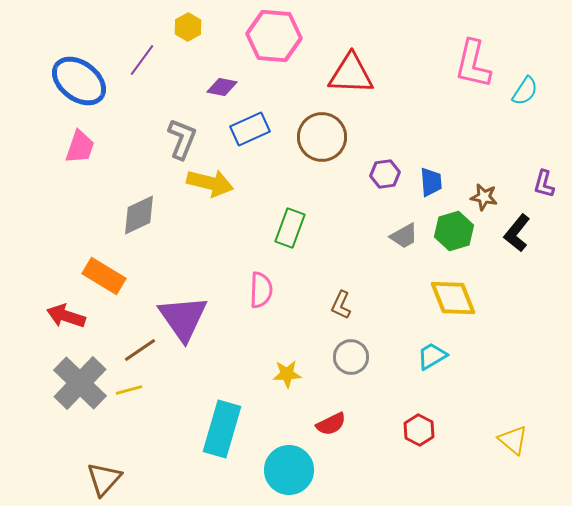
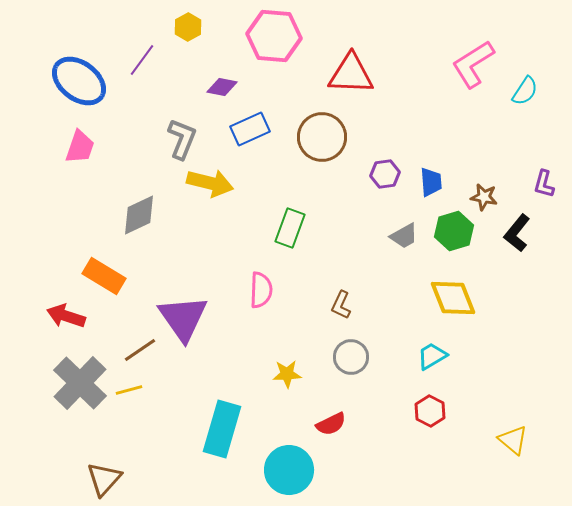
pink L-shape: rotated 45 degrees clockwise
red hexagon: moved 11 px right, 19 px up
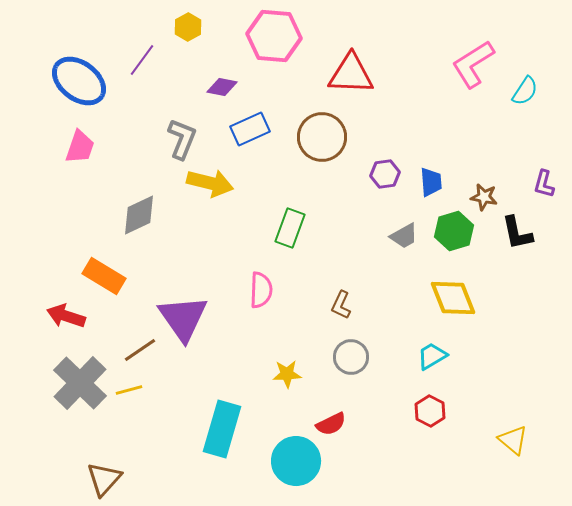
black L-shape: rotated 51 degrees counterclockwise
cyan circle: moved 7 px right, 9 px up
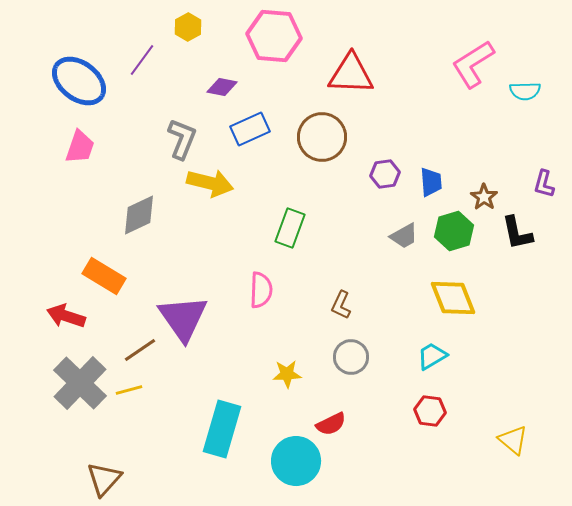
cyan semicircle: rotated 56 degrees clockwise
brown star: rotated 24 degrees clockwise
red hexagon: rotated 20 degrees counterclockwise
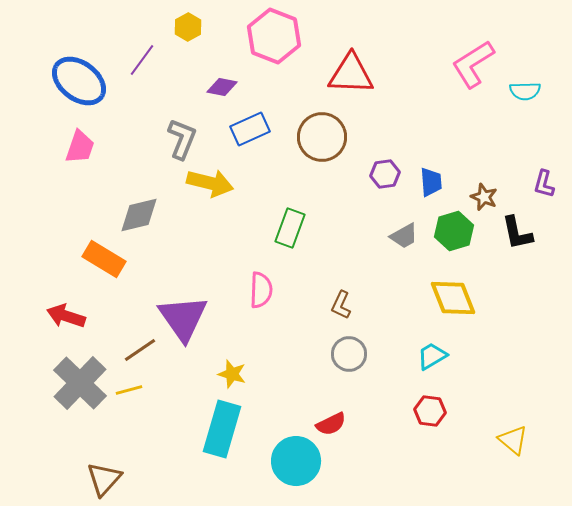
pink hexagon: rotated 16 degrees clockwise
brown star: rotated 12 degrees counterclockwise
gray diamond: rotated 12 degrees clockwise
orange rectangle: moved 17 px up
gray circle: moved 2 px left, 3 px up
yellow star: moved 55 px left; rotated 20 degrees clockwise
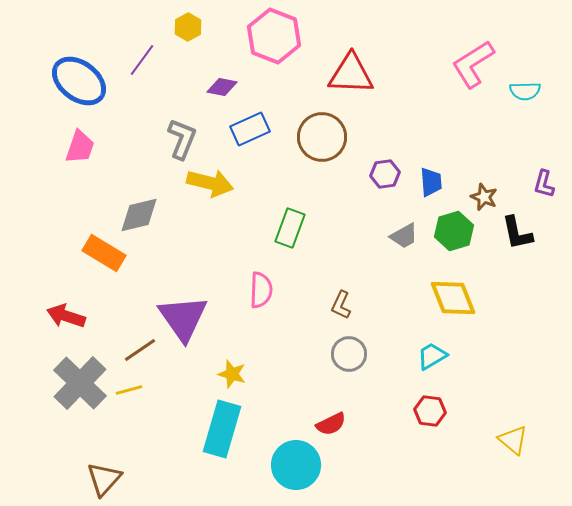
orange rectangle: moved 6 px up
cyan circle: moved 4 px down
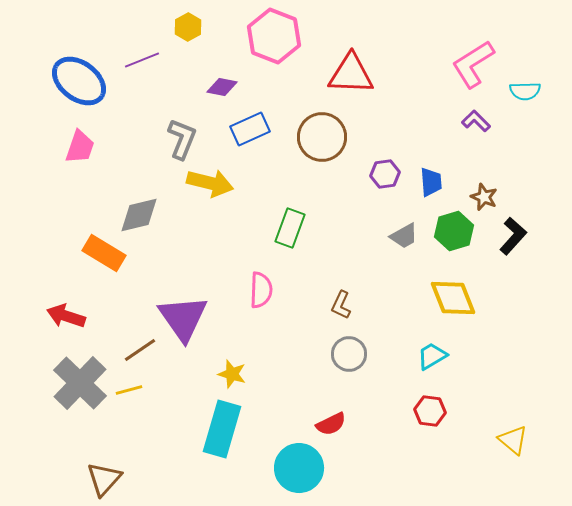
purple line: rotated 32 degrees clockwise
purple L-shape: moved 68 px left, 63 px up; rotated 120 degrees clockwise
black L-shape: moved 4 px left, 3 px down; rotated 126 degrees counterclockwise
cyan circle: moved 3 px right, 3 px down
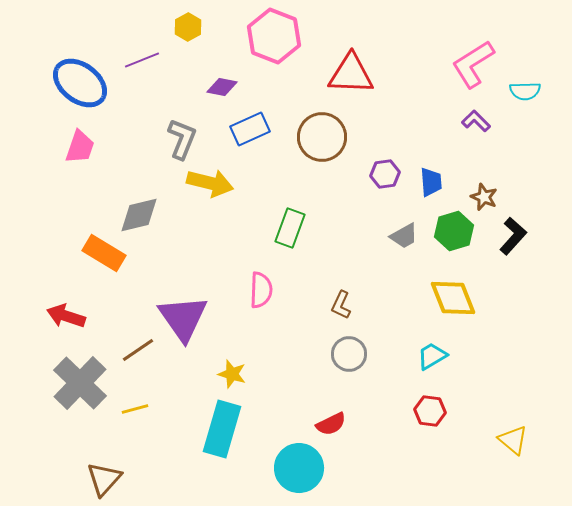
blue ellipse: moved 1 px right, 2 px down
brown line: moved 2 px left
yellow line: moved 6 px right, 19 px down
